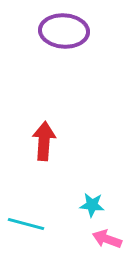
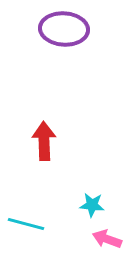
purple ellipse: moved 2 px up
red arrow: rotated 6 degrees counterclockwise
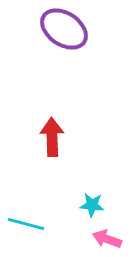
purple ellipse: rotated 30 degrees clockwise
red arrow: moved 8 px right, 4 px up
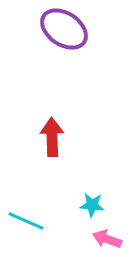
cyan line: moved 3 px up; rotated 9 degrees clockwise
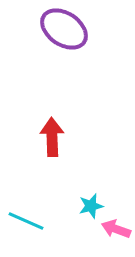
cyan star: moved 1 px left, 1 px down; rotated 20 degrees counterclockwise
pink arrow: moved 9 px right, 10 px up
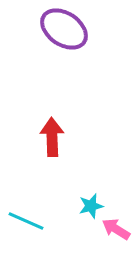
pink arrow: rotated 12 degrees clockwise
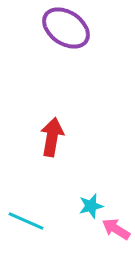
purple ellipse: moved 2 px right, 1 px up
red arrow: rotated 12 degrees clockwise
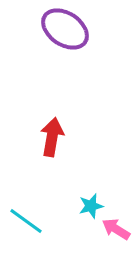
purple ellipse: moved 1 px left, 1 px down
cyan line: rotated 12 degrees clockwise
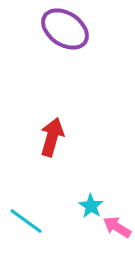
red arrow: rotated 6 degrees clockwise
cyan star: rotated 25 degrees counterclockwise
pink arrow: moved 1 px right, 2 px up
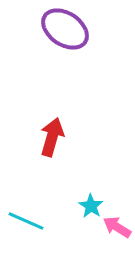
cyan line: rotated 12 degrees counterclockwise
